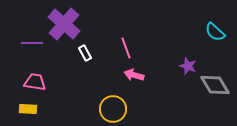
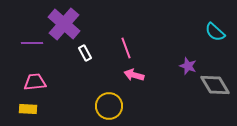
pink trapezoid: rotated 15 degrees counterclockwise
yellow circle: moved 4 px left, 3 px up
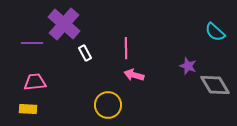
pink line: rotated 20 degrees clockwise
yellow circle: moved 1 px left, 1 px up
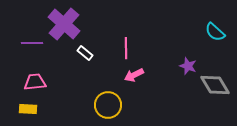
white rectangle: rotated 21 degrees counterclockwise
pink arrow: rotated 42 degrees counterclockwise
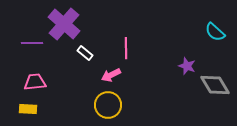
purple star: moved 1 px left
pink arrow: moved 23 px left
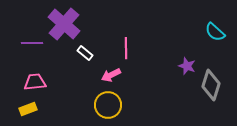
gray diamond: moved 4 px left; rotated 48 degrees clockwise
yellow rectangle: rotated 24 degrees counterclockwise
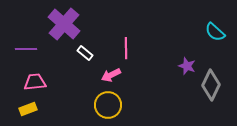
purple line: moved 6 px left, 6 px down
gray diamond: rotated 8 degrees clockwise
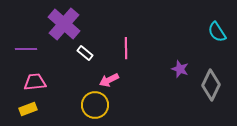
cyan semicircle: moved 2 px right; rotated 15 degrees clockwise
purple star: moved 7 px left, 3 px down
pink arrow: moved 2 px left, 5 px down
yellow circle: moved 13 px left
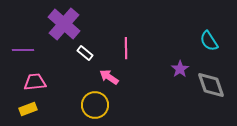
cyan semicircle: moved 8 px left, 9 px down
purple line: moved 3 px left, 1 px down
purple star: rotated 18 degrees clockwise
pink arrow: moved 3 px up; rotated 60 degrees clockwise
gray diamond: rotated 44 degrees counterclockwise
